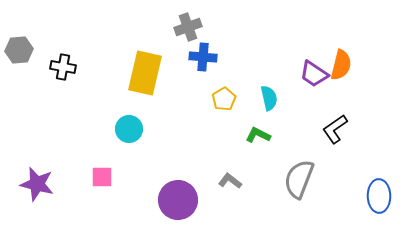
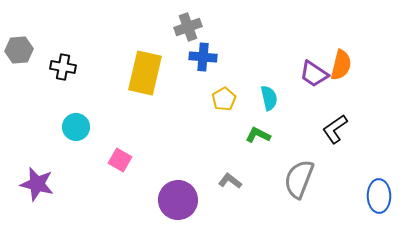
cyan circle: moved 53 px left, 2 px up
pink square: moved 18 px right, 17 px up; rotated 30 degrees clockwise
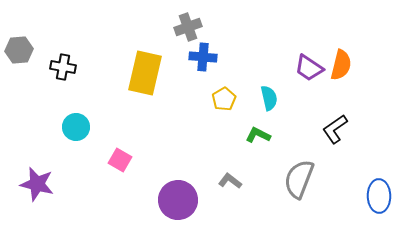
purple trapezoid: moved 5 px left, 6 px up
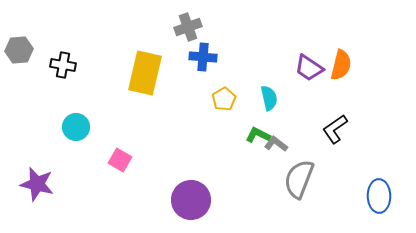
black cross: moved 2 px up
gray L-shape: moved 46 px right, 37 px up
purple circle: moved 13 px right
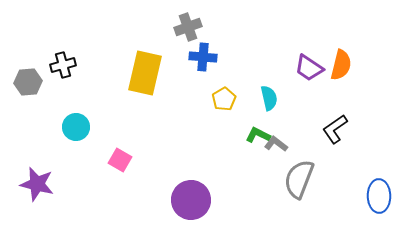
gray hexagon: moved 9 px right, 32 px down
black cross: rotated 25 degrees counterclockwise
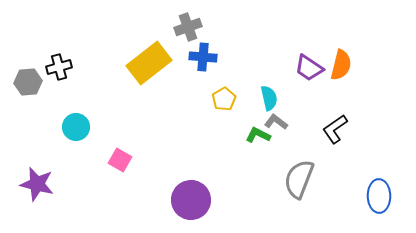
black cross: moved 4 px left, 2 px down
yellow rectangle: moved 4 px right, 10 px up; rotated 39 degrees clockwise
gray L-shape: moved 22 px up
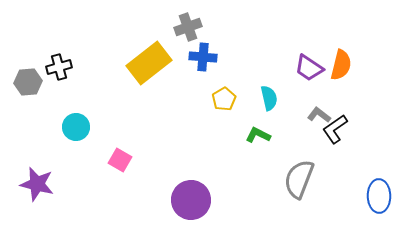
gray L-shape: moved 43 px right, 7 px up
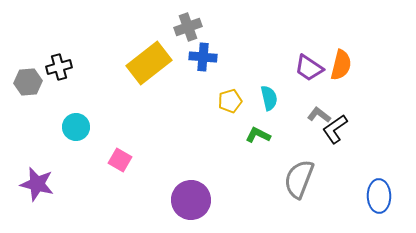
yellow pentagon: moved 6 px right, 2 px down; rotated 15 degrees clockwise
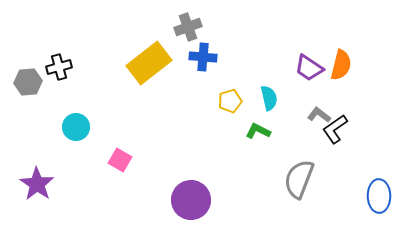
green L-shape: moved 4 px up
purple star: rotated 20 degrees clockwise
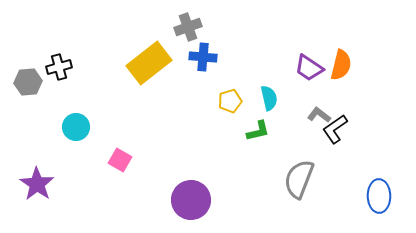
green L-shape: rotated 140 degrees clockwise
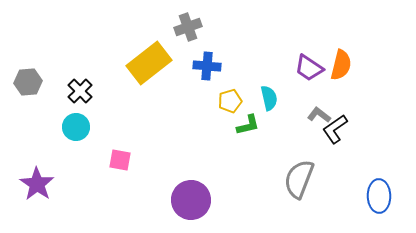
blue cross: moved 4 px right, 9 px down
black cross: moved 21 px right, 24 px down; rotated 30 degrees counterclockwise
green L-shape: moved 10 px left, 6 px up
pink square: rotated 20 degrees counterclockwise
